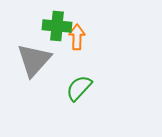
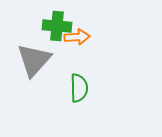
orange arrow: rotated 85 degrees clockwise
green semicircle: rotated 136 degrees clockwise
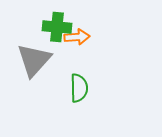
green cross: moved 1 px down
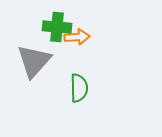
gray triangle: moved 1 px down
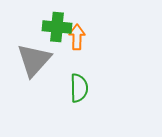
orange arrow: rotated 85 degrees counterclockwise
gray triangle: moved 1 px up
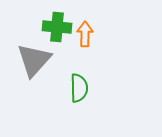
orange arrow: moved 8 px right, 3 px up
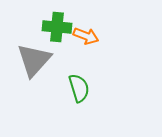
orange arrow: moved 1 px right, 2 px down; rotated 110 degrees clockwise
green semicircle: rotated 16 degrees counterclockwise
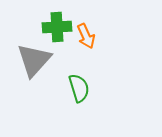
green cross: rotated 8 degrees counterclockwise
orange arrow: rotated 45 degrees clockwise
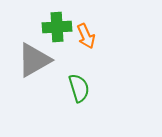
gray triangle: rotated 18 degrees clockwise
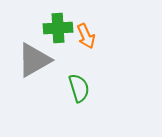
green cross: moved 1 px right, 1 px down
